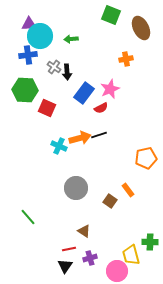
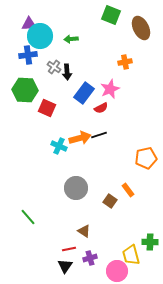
orange cross: moved 1 px left, 3 px down
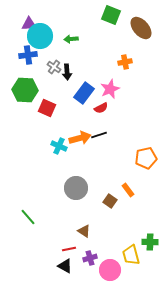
brown ellipse: rotated 15 degrees counterclockwise
black triangle: rotated 35 degrees counterclockwise
pink circle: moved 7 px left, 1 px up
